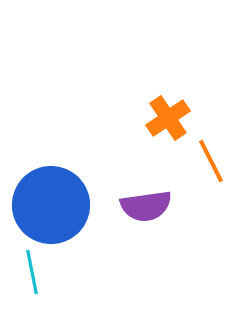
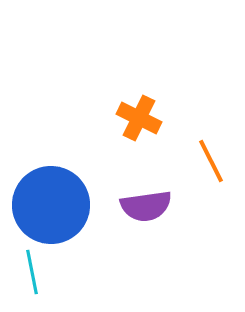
orange cross: moved 29 px left; rotated 30 degrees counterclockwise
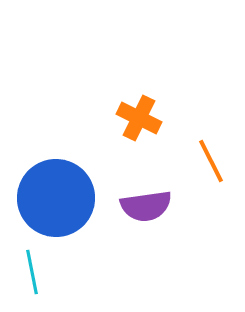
blue circle: moved 5 px right, 7 px up
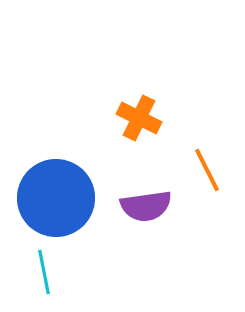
orange line: moved 4 px left, 9 px down
cyan line: moved 12 px right
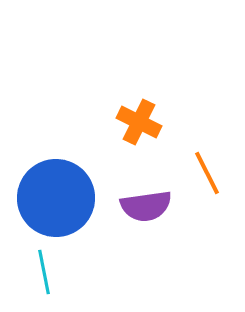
orange cross: moved 4 px down
orange line: moved 3 px down
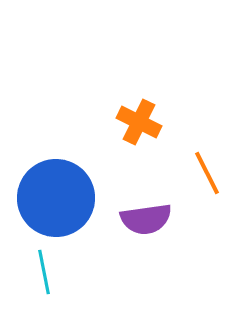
purple semicircle: moved 13 px down
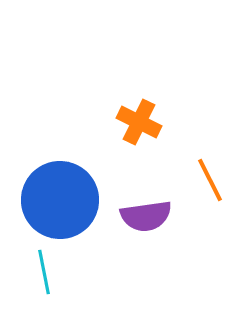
orange line: moved 3 px right, 7 px down
blue circle: moved 4 px right, 2 px down
purple semicircle: moved 3 px up
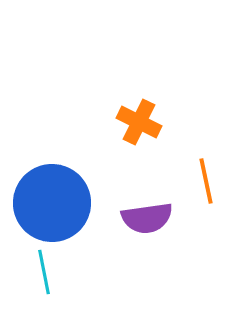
orange line: moved 4 px left, 1 px down; rotated 15 degrees clockwise
blue circle: moved 8 px left, 3 px down
purple semicircle: moved 1 px right, 2 px down
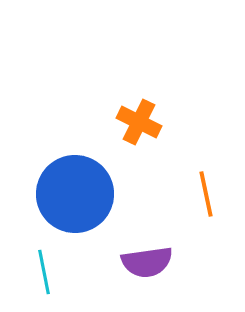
orange line: moved 13 px down
blue circle: moved 23 px right, 9 px up
purple semicircle: moved 44 px down
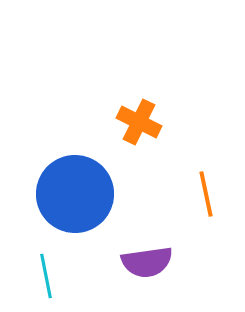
cyan line: moved 2 px right, 4 px down
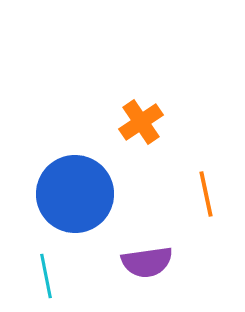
orange cross: moved 2 px right; rotated 30 degrees clockwise
